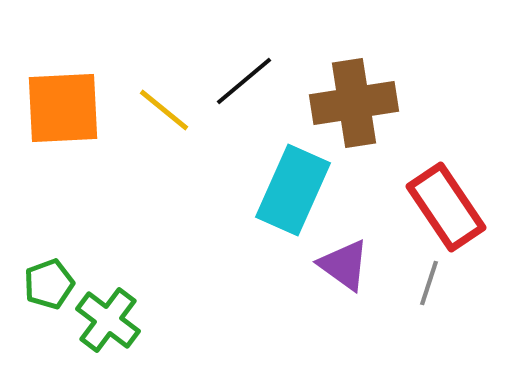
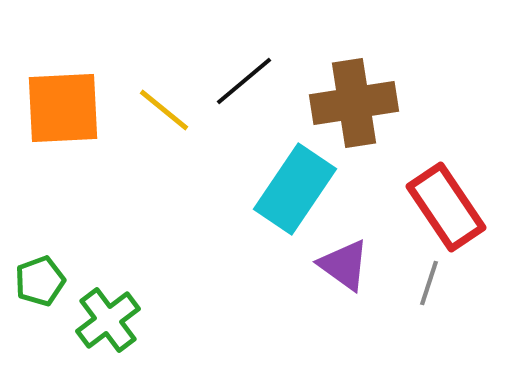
cyan rectangle: moved 2 px right, 1 px up; rotated 10 degrees clockwise
green pentagon: moved 9 px left, 3 px up
green cross: rotated 16 degrees clockwise
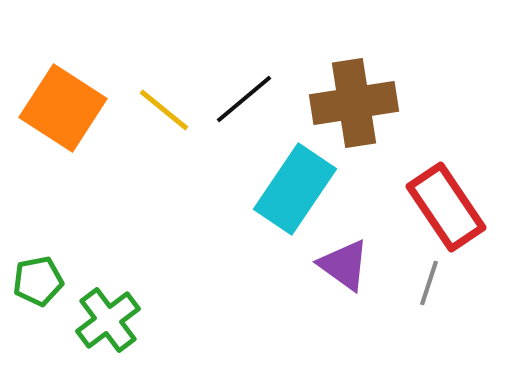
black line: moved 18 px down
orange square: rotated 36 degrees clockwise
green pentagon: moved 2 px left; rotated 9 degrees clockwise
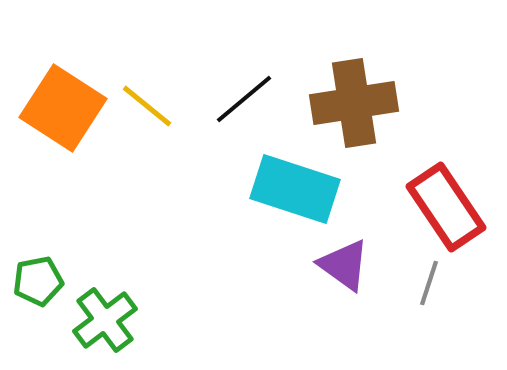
yellow line: moved 17 px left, 4 px up
cyan rectangle: rotated 74 degrees clockwise
green cross: moved 3 px left
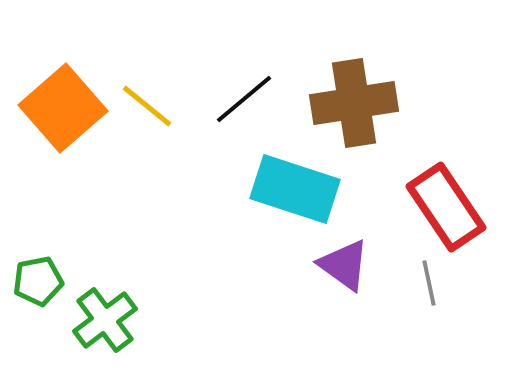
orange square: rotated 16 degrees clockwise
gray line: rotated 30 degrees counterclockwise
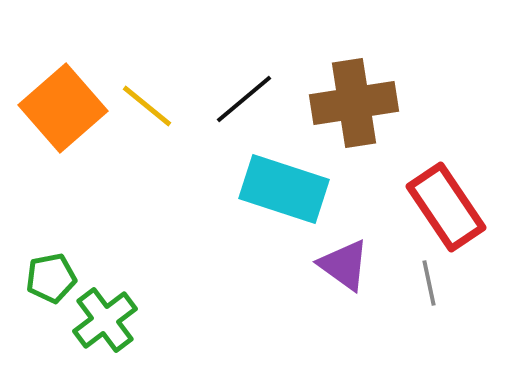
cyan rectangle: moved 11 px left
green pentagon: moved 13 px right, 3 px up
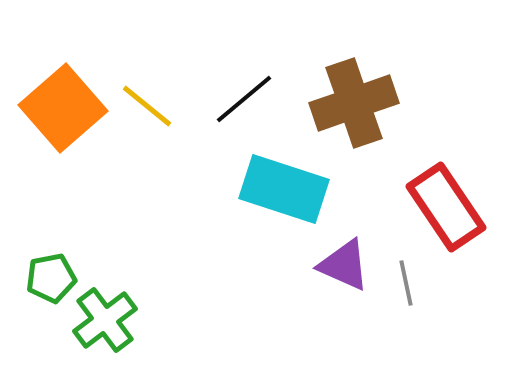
brown cross: rotated 10 degrees counterclockwise
purple triangle: rotated 12 degrees counterclockwise
gray line: moved 23 px left
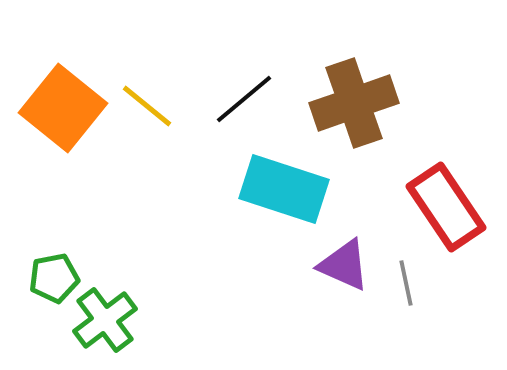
orange square: rotated 10 degrees counterclockwise
green pentagon: moved 3 px right
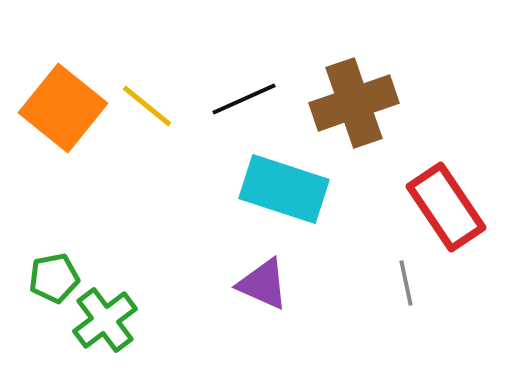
black line: rotated 16 degrees clockwise
purple triangle: moved 81 px left, 19 px down
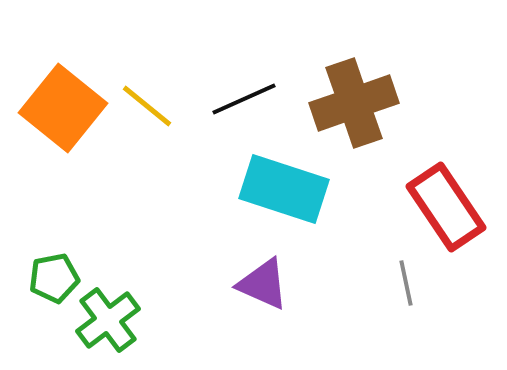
green cross: moved 3 px right
